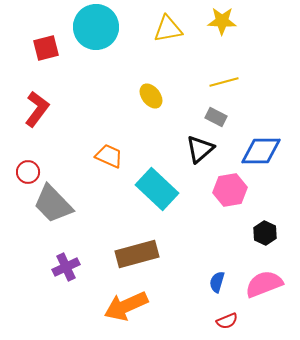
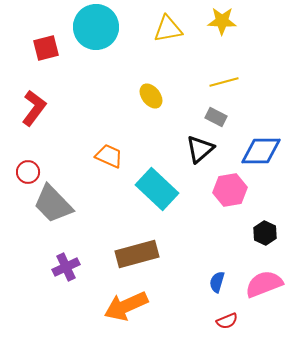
red L-shape: moved 3 px left, 1 px up
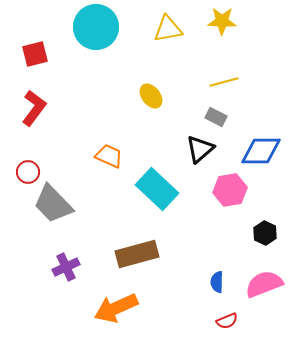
red square: moved 11 px left, 6 px down
blue semicircle: rotated 15 degrees counterclockwise
orange arrow: moved 10 px left, 2 px down
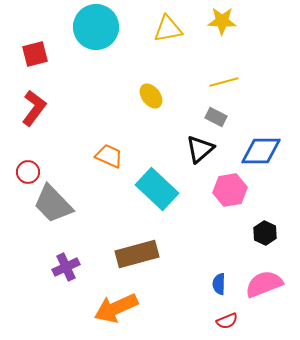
blue semicircle: moved 2 px right, 2 px down
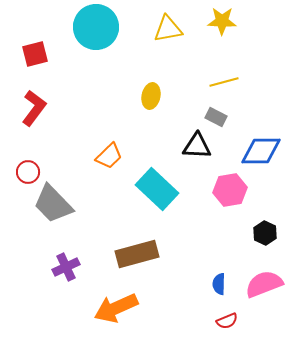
yellow ellipse: rotated 50 degrees clockwise
black triangle: moved 3 px left, 3 px up; rotated 44 degrees clockwise
orange trapezoid: rotated 112 degrees clockwise
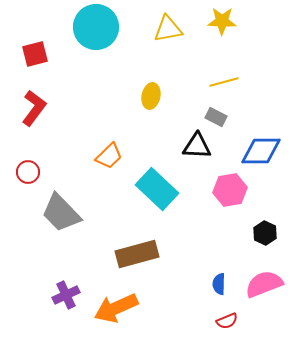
gray trapezoid: moved 8 px right, 9 px down
purple cross: moved 28 px down
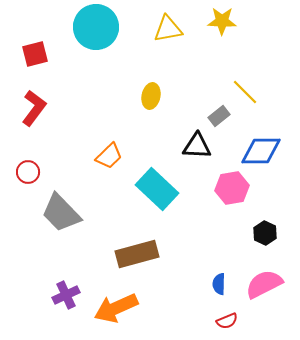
yellow line: moved 21 px right, 10 px down; rotated 60 degrees clockwise
gray rectangle: moved 3 px right, 1 px up; rotated 65 degrees counterclockwise
pink hexagon: moved 2 px right, 2 px up
pink semicircle: rotated 6 degrees counterclockwise
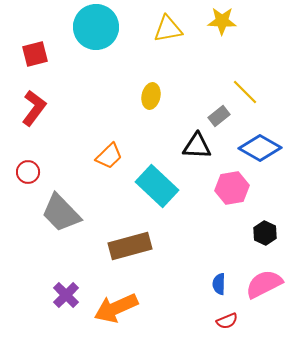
blue diamond: moved 1 px left, 3 px up; rotated 30 degrees clockwise
cyan rectangle: moved 3 px up
brown rectangle: moved 7 px left, 8 px up
purple cross: rotated 20 degrees counterclockwise
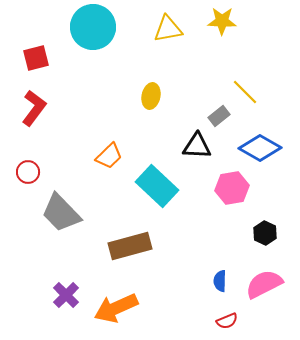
cyan circle: moved 3 px left
red square: moved 1 px right, 4 px down
blue semicircle: moved 1 px right, 3 px up
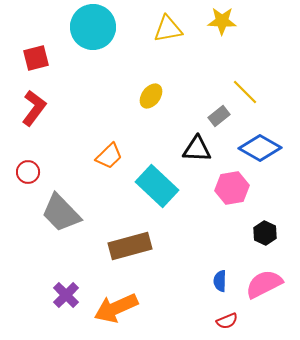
yellow ellipse: rotated 25 degrees clockwise
black triangle: moved 3 px down
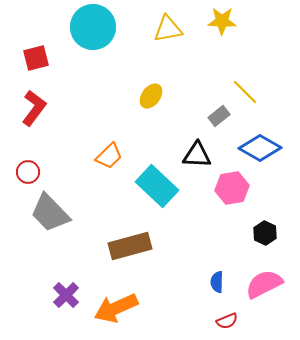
black triangle: moved 6 px down
gray trapezoid: moved 11 px left
blue semicircle: moved 3 px left, 1 px down
